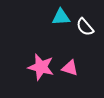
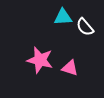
cyan triangle: moved 2 px right
pink star: moved 1 px left, 7 px up
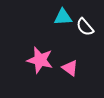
pink triangle: rotated 18 degrees clockwise
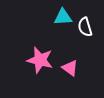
white semicircle: rotated 24 degrees clockwise
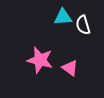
white semicircle: moved 2 px left, 2 px up
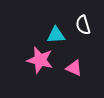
cyan triangle: moved 7 px left, 18 px down
pink triangle: moved 4 px right; rotated 12 degrees counterclockwise
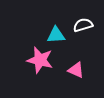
white semicircle: rotated 90 degrees clockwise
pink triangle: moved 2 px right, 2 px down
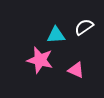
white semicircle: moved 1 px right, 2 px down; rotated 18 degrees counterclockwise
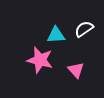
white semicircle: moved 2 px down
pink triangle: rotated 24 degrees clockwise
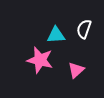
white semicircle: rotated 36 degrees counterclockwise
pink triangle: rotated 30 degrees clockwise
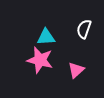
cyan triangle: moved 10 px left, 2 px down
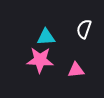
pink star: rotated 12 degrees counterclockwise
pink triangle: rotated 36 degrees clockwise
